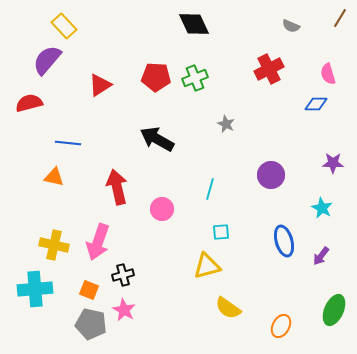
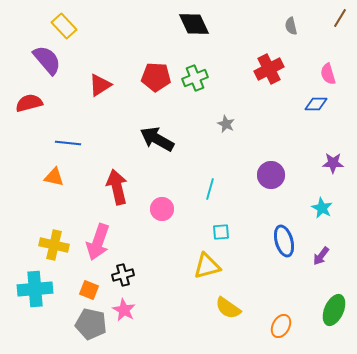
gray semicircle: rotated 54 degrees clockwise
purple semicircle: rotated 100 degrees clockwise
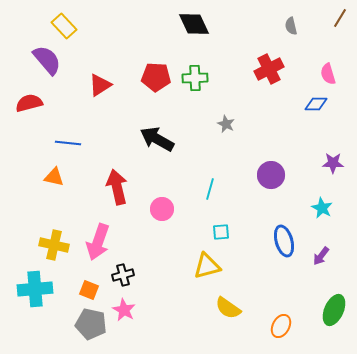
green cross: rotated 20 degrees clockwise
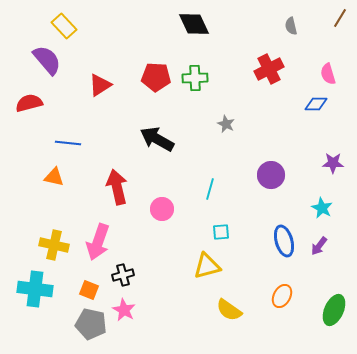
purple arrow: moved 2 px left, 10 px up
cyan cross: rotated 12 degrees clockwise
yellow semicircle: moved 1 px right, 2 px down
orange ellipse: moved 1 px right, 30 px up
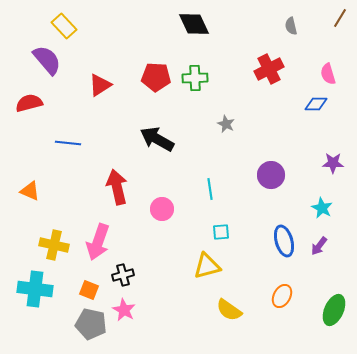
orange triangle: moved 24 px left, 14 px down; rotated 10 degrees clockwise
cyan line: rotated 25 degrees counterclockwise
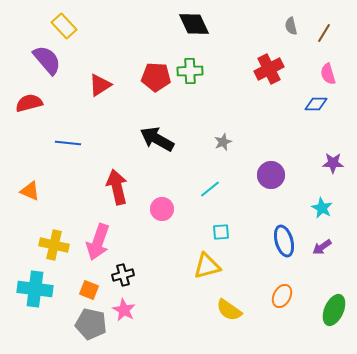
brown line: moved 16 px left, 15 px down
green cross: moved 5 px left, 7 px up
gray star: moved 3 px left, 18 px down; rotated 24 degrees clockwise
cyan line: rotated 60 degrees clockwise
purple arrow: moved 3 px right, 1 px down; rotated 18 degrees clockwise
